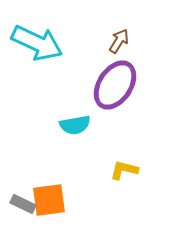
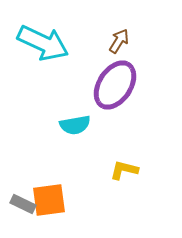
cyan arrow: moved 6 px right
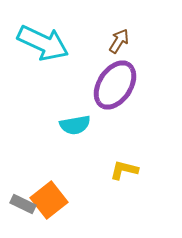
orange square: rotated 30 degrees counterclockwise
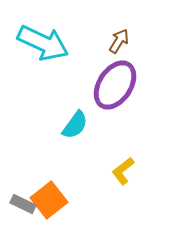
cyan semicircle: rotated 44 degrees counterclockwise
yellow L-shape: moved 1 px left, 1 px down; rotated 52 degrees counterclockwise
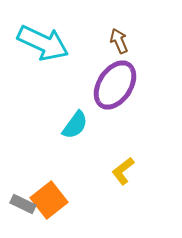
brown arrow: rotated 55 degrees counterclockwise
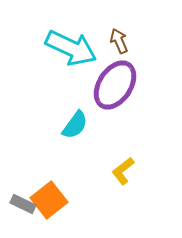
cyan arrow: moved 28 px right, 5 px down
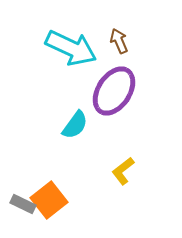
purple ellipse: moved 1 px left, 6 px down
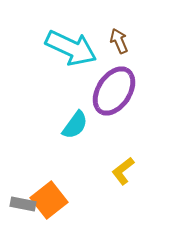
gray rectangle: rotated 15 degrees counterclockwise
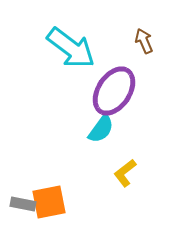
brown arrow: moved 25 px right
cyan arrow: rotated 12 degrees clockwise
cyan semicircle: moved 26 px right, 4 px down
yellow L-shape: moved 2 px right, 2 px down
orange square: moved 2 px down; rotated 27 degrees clockwise
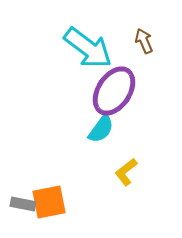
cyan arrow: moved 17 px right
yellow L-shape: moved 1 px right, 1 px up
